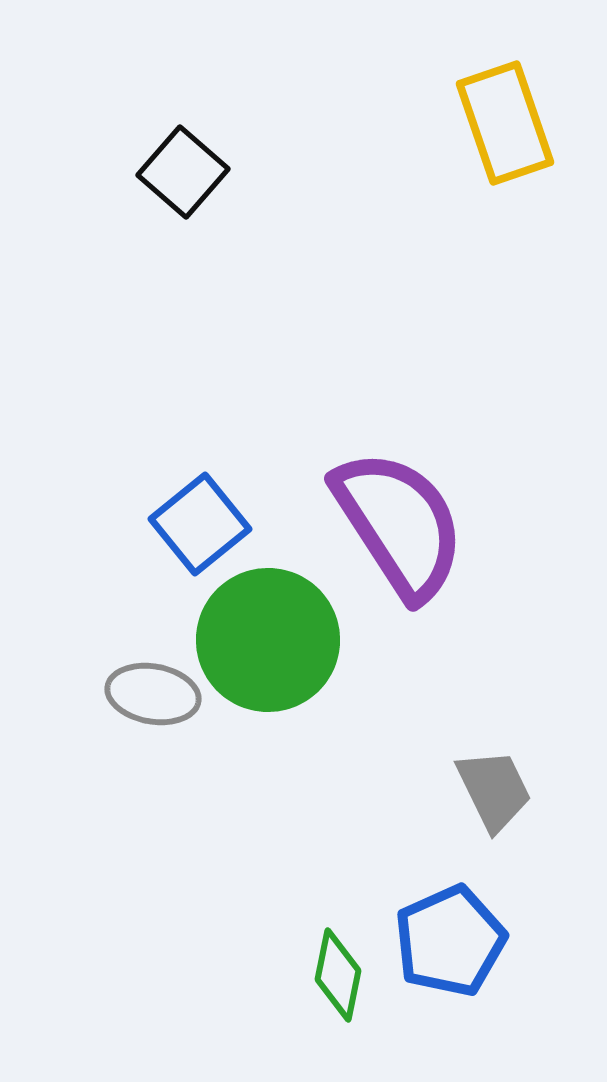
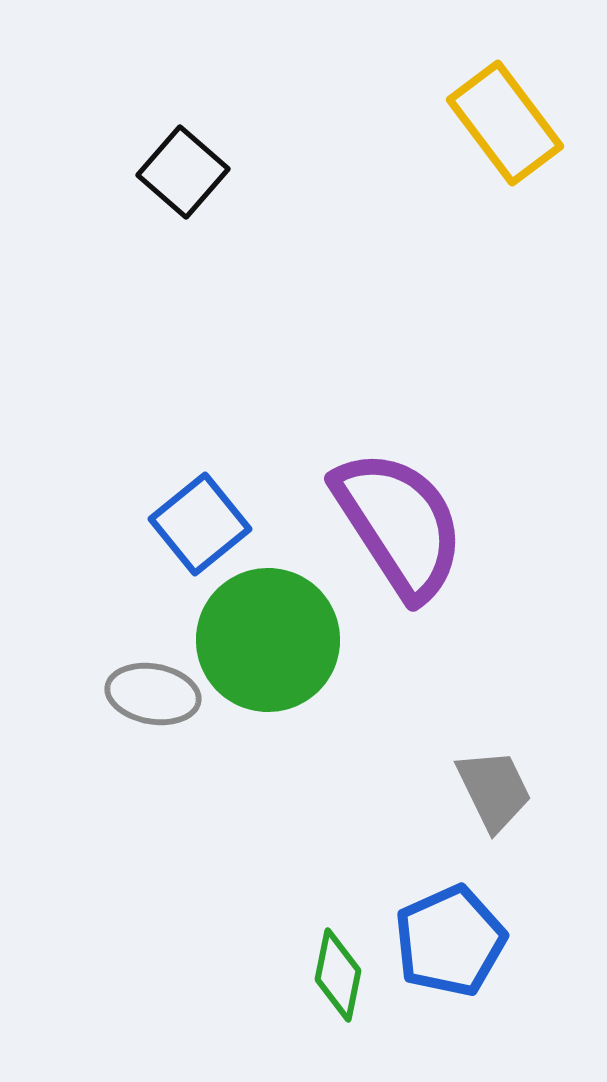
yellow rectangle: rotated 18 degrees counterclockwise
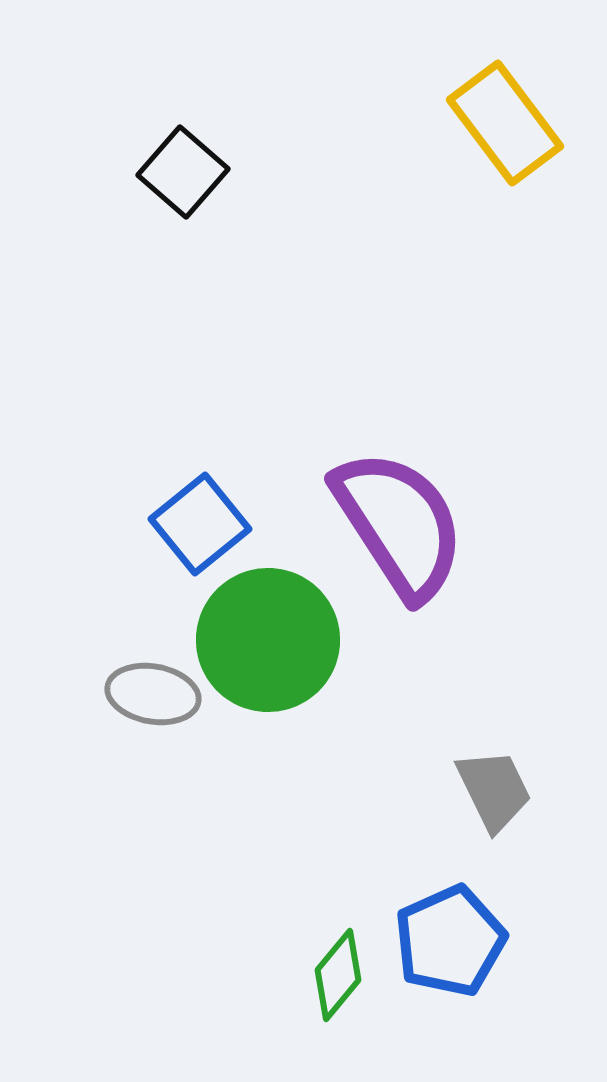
green diamond: rotated 28 degrees clockwise
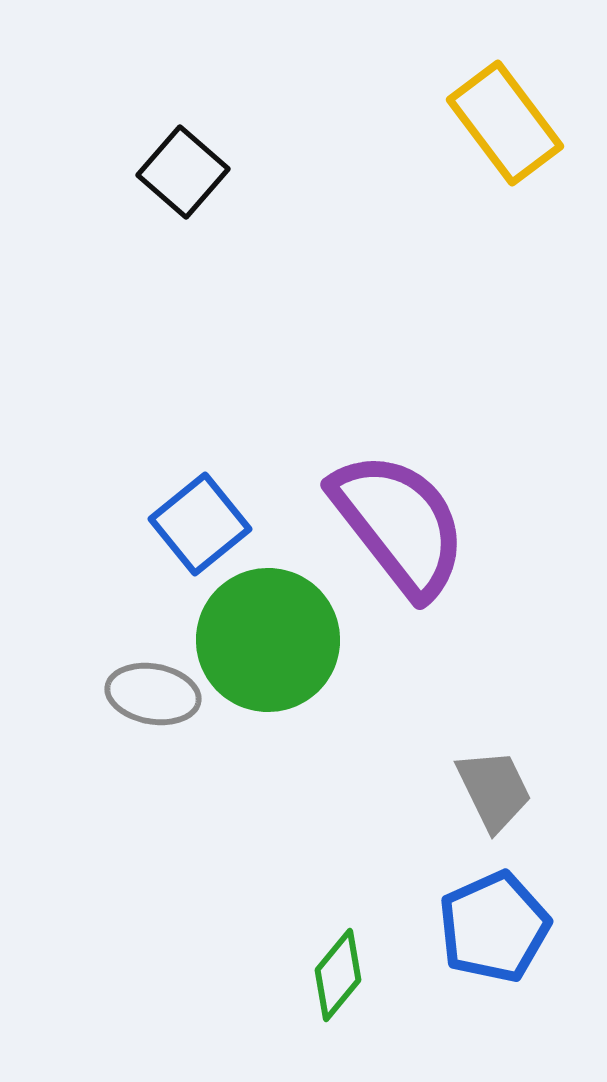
purple semicircle: rotated 5 degrees counterclockwise
blue pentagon: moved 44 px right, 14 px up
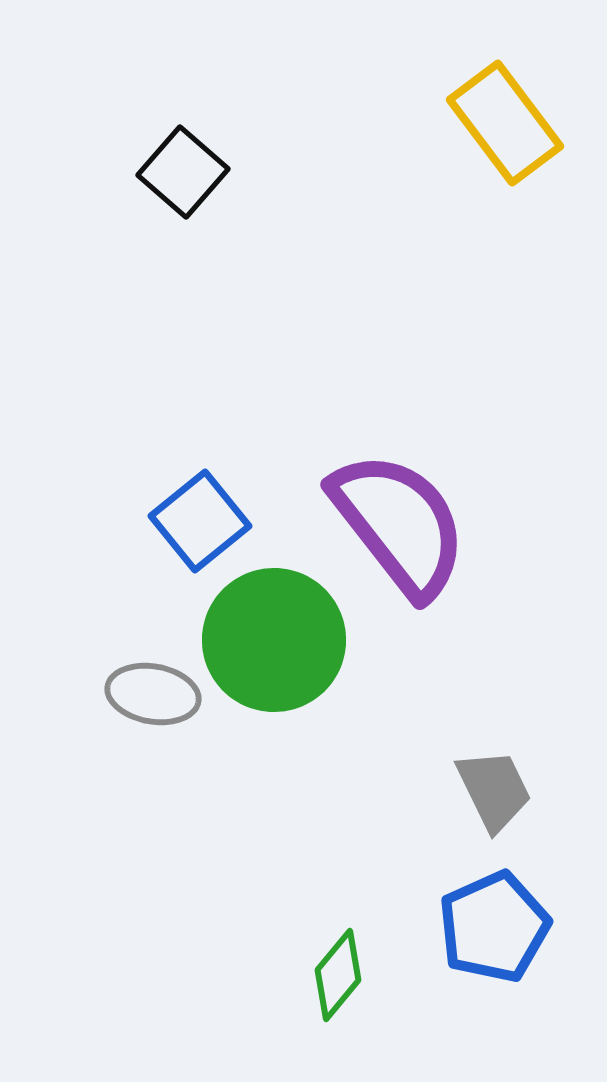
blue square: moved 3 px up
green circle: moved 6 px right
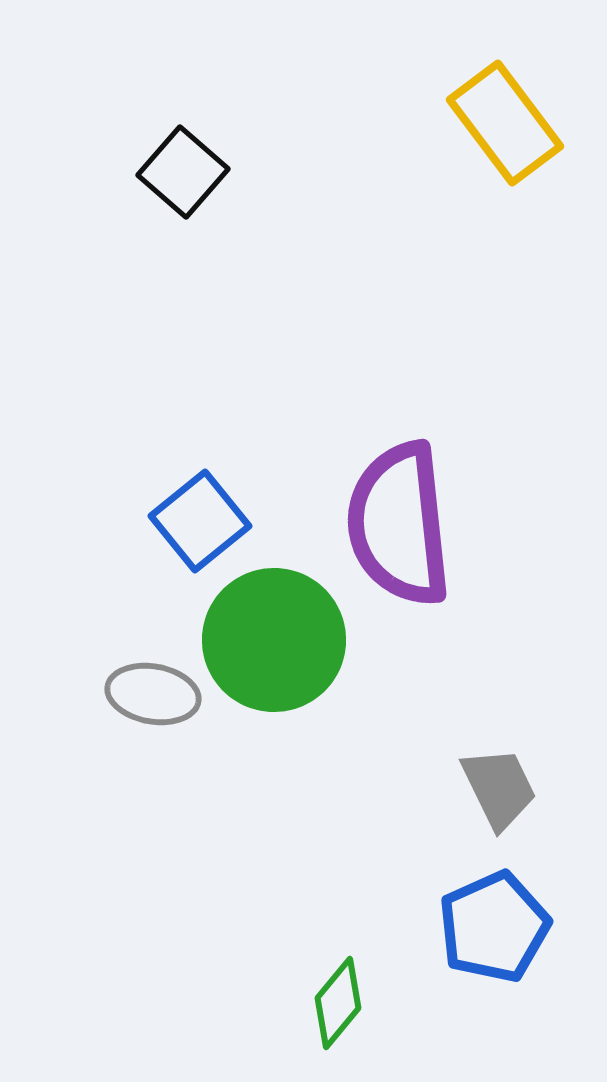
purple semicircle: rotated 148 degrees counterclockwise
gray trapezoid: moved 5 px right, 2 px up
green diamond: moved 28 px down
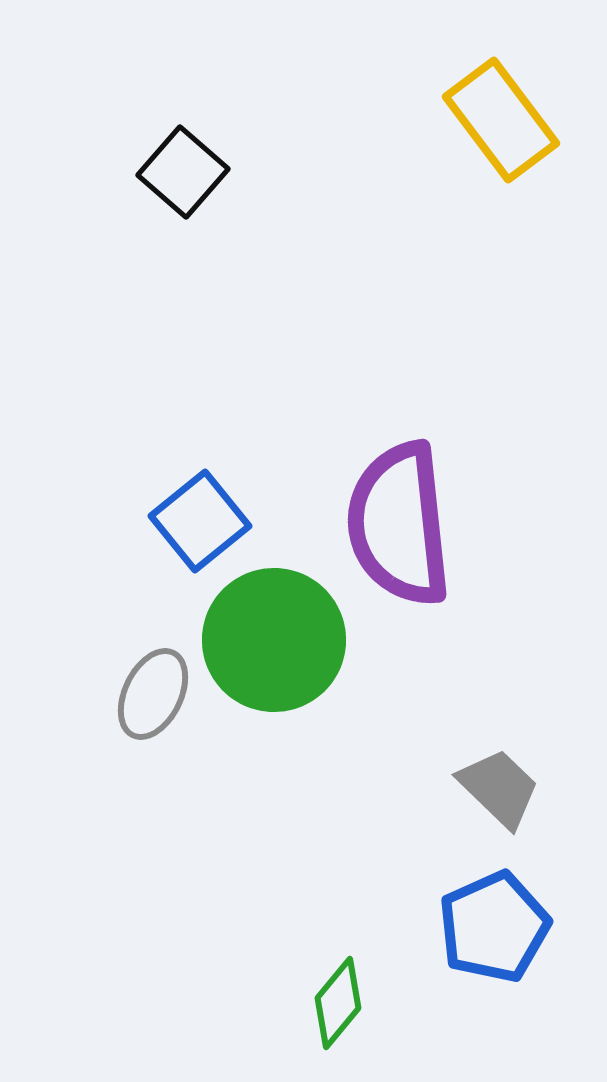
yellow rectangle: moved 4 px left, 3 px up
gray ellipse: rotated 74 degrees counterclockwise
gray trapezoid: rotated 20 degrees counterclockwise
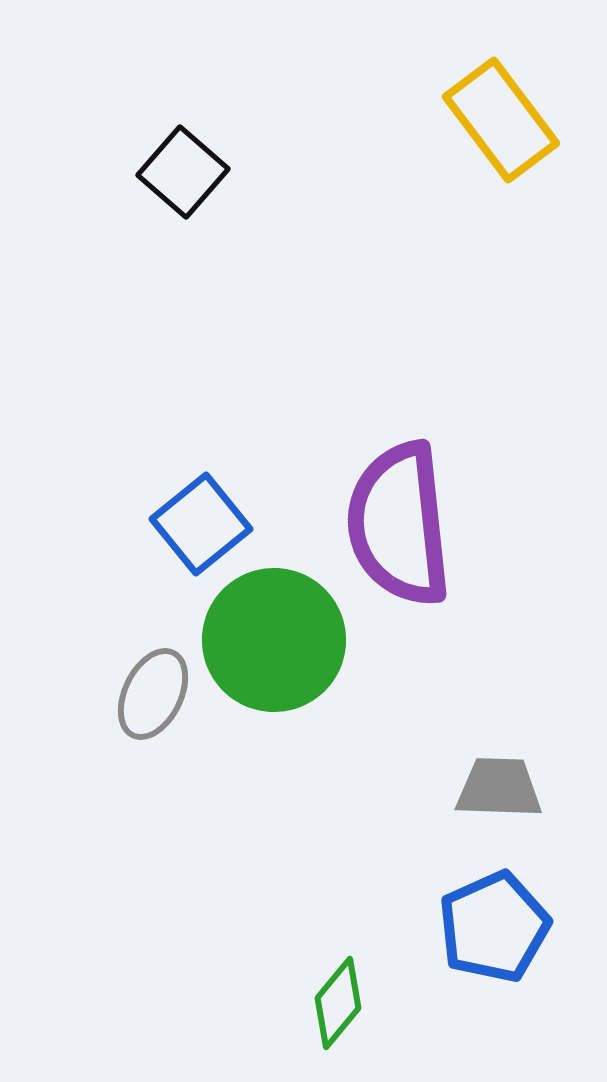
blue square: moved 1 px right, 3 px down
gray trapezoid: rotated 42 degrees counterclockwise
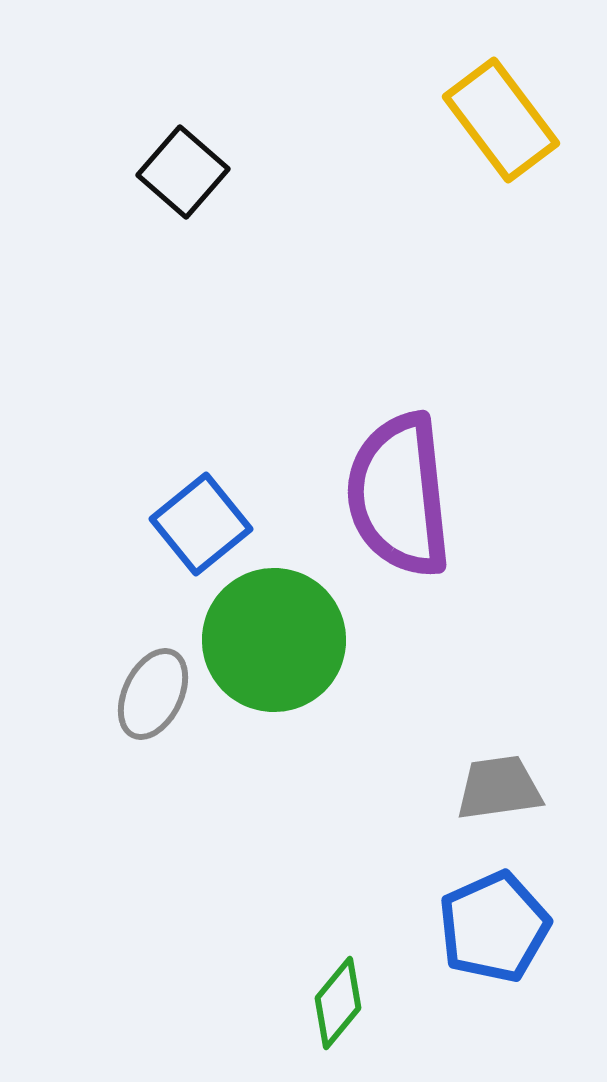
purple semicircle: moved 29 px up
gray trapezoid: rotated 10 degrees counterclockwise
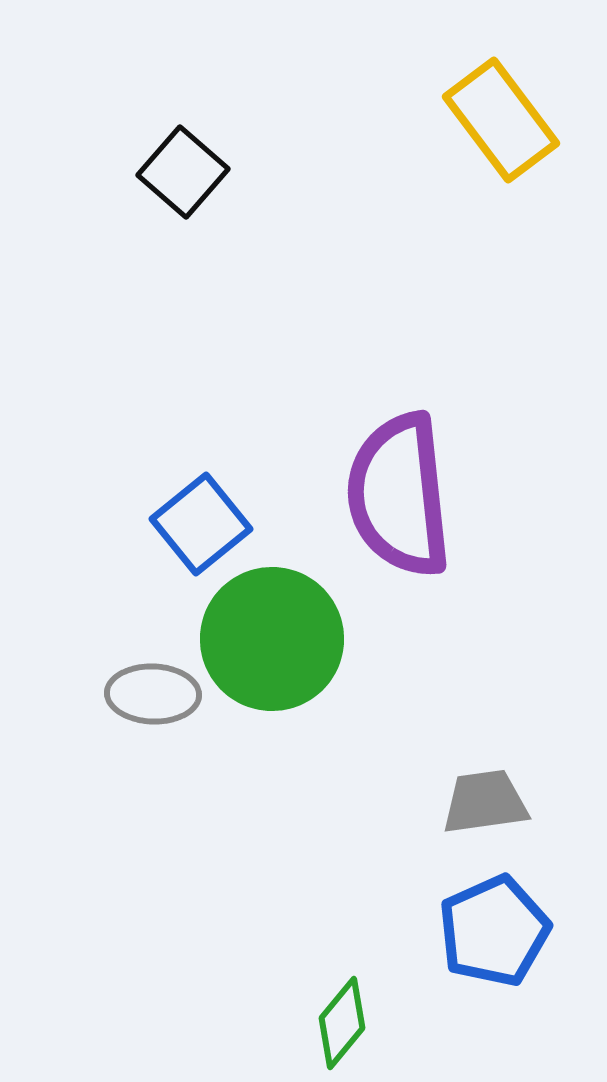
green circle: moved 2 px left, 1 px up
gray ellipse: rotated 66 degrees clockwise
gray trapezoid: moved 14 px left, 14 px down
blue pentagon: moved 4 px down
green diamond: moved 4 px right, 20 px down
